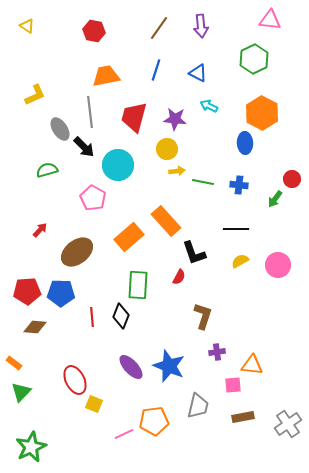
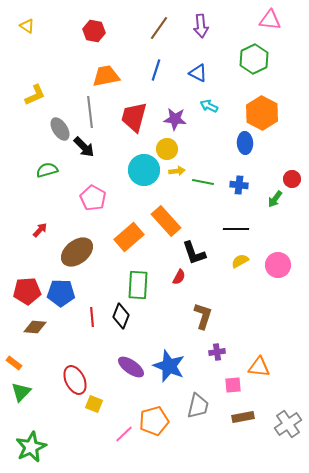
cyan circle at (118, 165): moved 26 px right, 5 px down
orange triangle at (252, 365): moved 7 px right, 2 px down
purple ellipse at (131, 367): rotated 12 degrees counterclockwise
orange pentagon at (154, 421): rotated 8 degrees counterclockwise
pink line at (124, 434): rotated 18 degrees counterclockwise
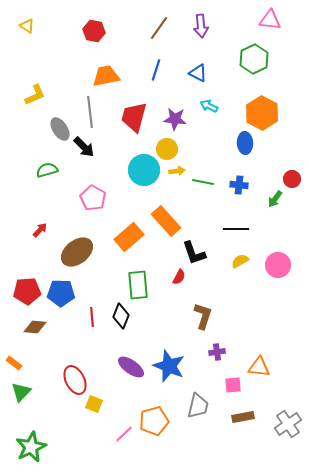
green rectangle at (138, 285): rotated 8 degrees counterclockwise
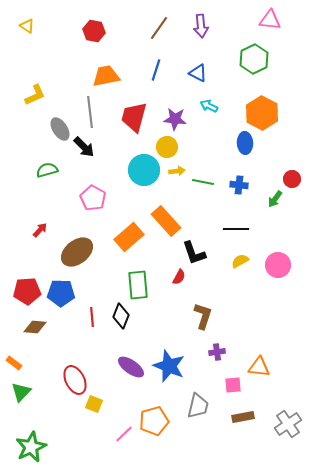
yellow circle at (167, 149): moved 2 px up
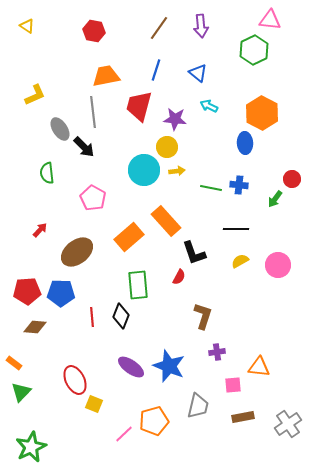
green hexagon at (254, 59): moved 9 px up
blue triangle at (198, 73): rotated 12 degrees clockwise
gray line at (90, 112): moved 3 px right
red trapezoid at (134, 117): moved 5 px right, 11 px up
green semicircle at (47, 170): moved 3 px down; rotated 80 degrees counterclockwise
green line at (203, 182): moved 8 px right, 6 px down
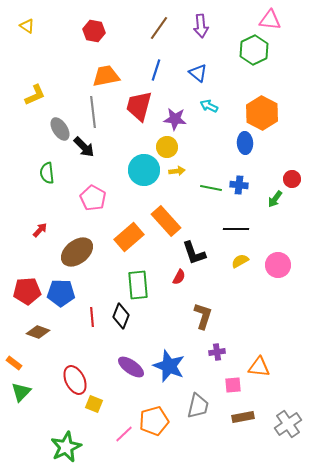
brown diamond at (35, 327): moved 3 px right, 5 px down; rotated 15 degrees clockwise
green star at (31, 447): moved 35 px right
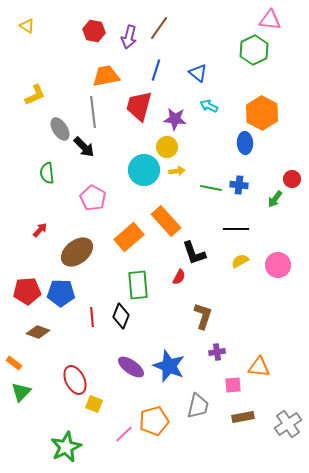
purple arrow at (201, 26): moved 72 px left, 11 px down; rotated 20 degrees clockwise
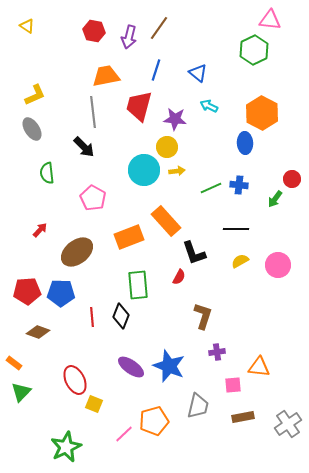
gray ellipse at (60, 129): moved 28 px left
green line at (211, 188): rotated 35 degrees counterclockwise
orange rectangle at (129, 237): rotated 20 degrees clockwise
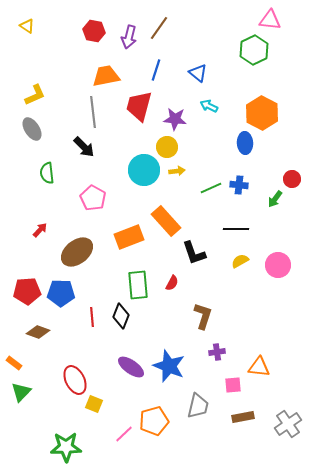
red semicircle at (179, 277): moved 7 px left, 6 px down
green star at (66, 447): rotated 24 degrees clockwise
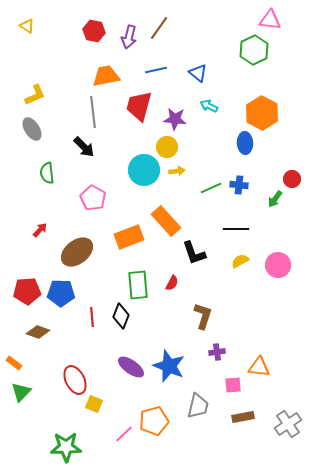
blue line at (156, 70): rotated 60 degrees clockwise
